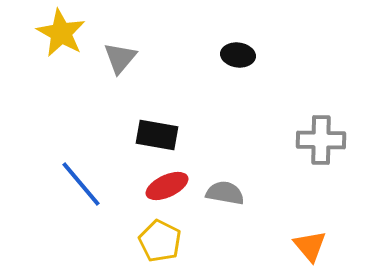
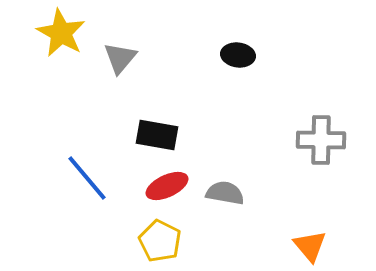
blue line: moved 6 px right, 6 px up
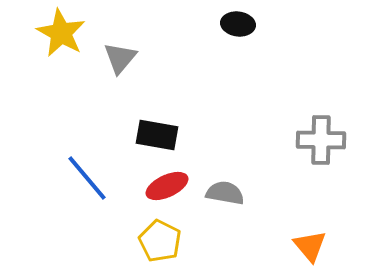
black ellipse: moved 31 px up
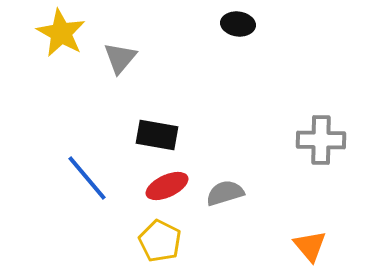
gray semicircle: rotated 27 degrees counterclockwise
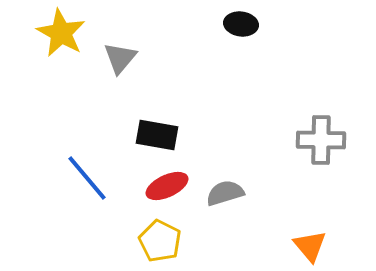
black ellipse: moved 3 px right
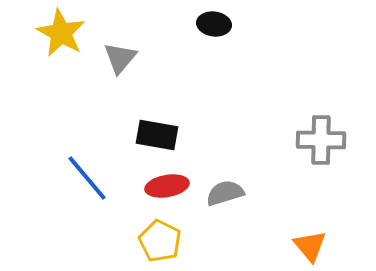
black ellipse: moved 27 px left
red ellipse: rotated 15 degrees clockwise
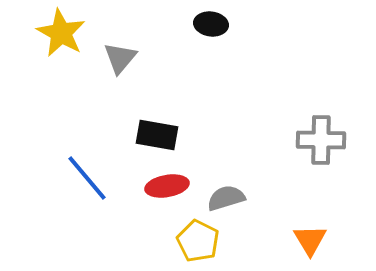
black ellipse: moved 3 px left
gray semicircle: moved 1 px right, 5 px down
yellow pentagon: moved 38 px right
orange triangle: moved 6 px up; rotated 9 degrees clockwise
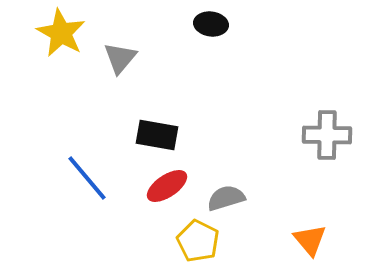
gray cross: moved 6 px right, 5 px up
red ellipse: rotated 24 degrees counterclockwise
orange triangle: rotated 9 degrees counterclockwise
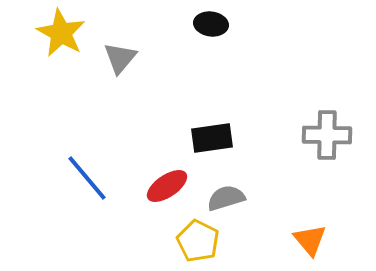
black rectangle: moved 55 px right, 3 px down; rotated 18 degrees counterclockwise
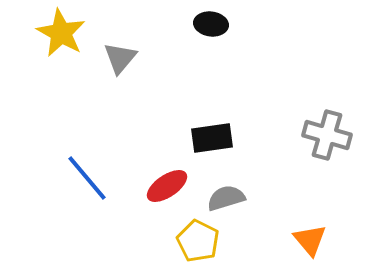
gray cross: rotated 15 degrees clockwise
